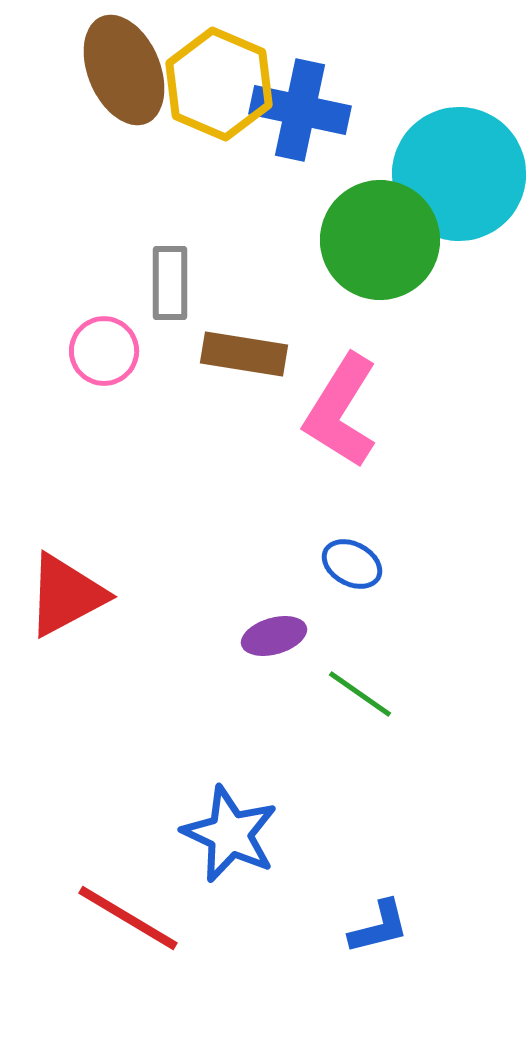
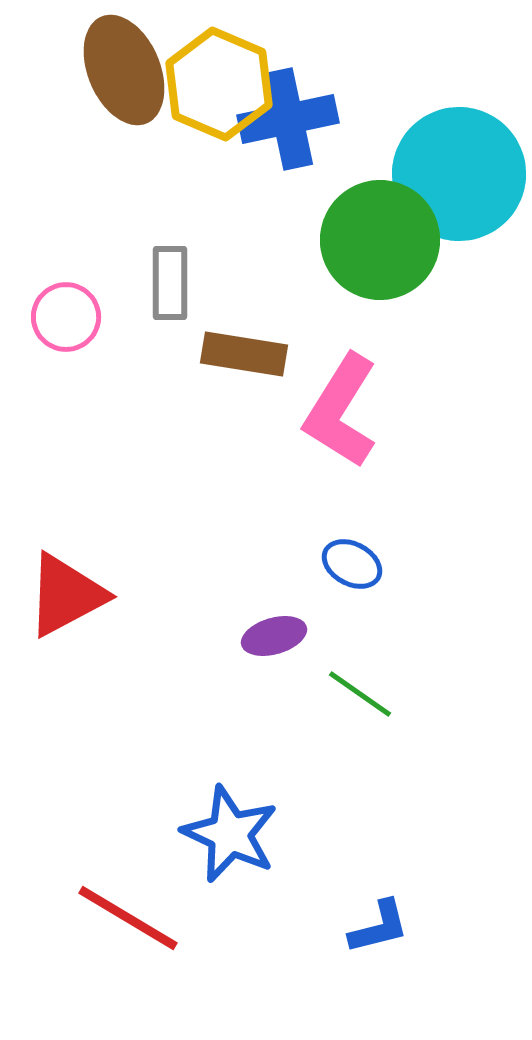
blue cross: moved 12 px left, 9 px down; rotated 24 degrees counterclockwise
pink circle: moved 38 px left, 34 px up
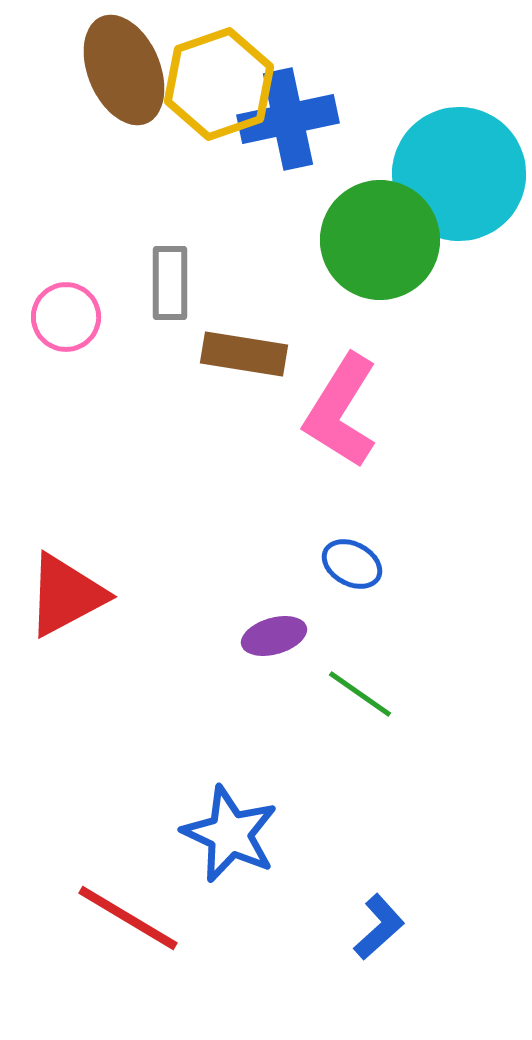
yellow hexagon: rotated 18 degrees clockwise
blue L-shape: rotated 28 degrees counterclockwise
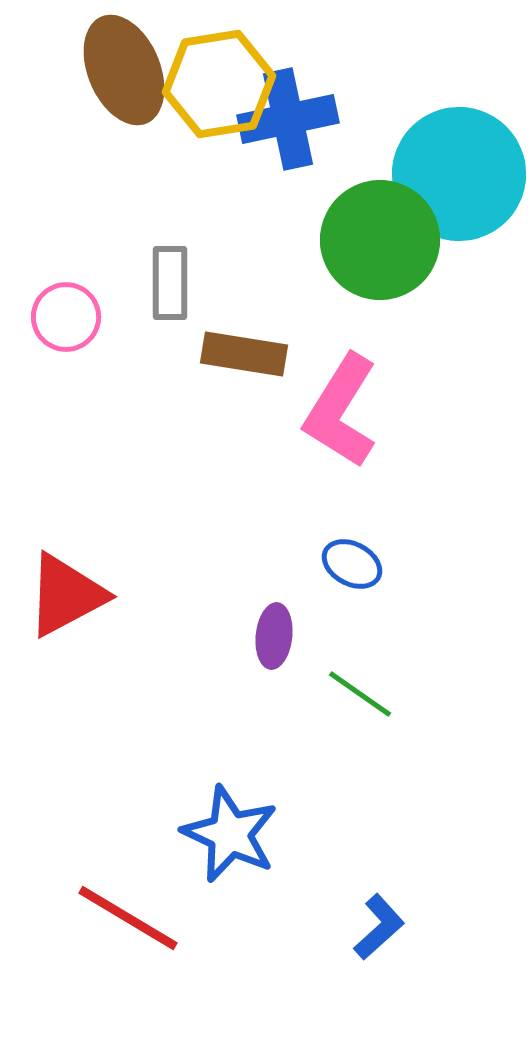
yellow hexagon: rotated 10 degrees clockwise
purple ellipse: rotated 68 degrees counterclockwise
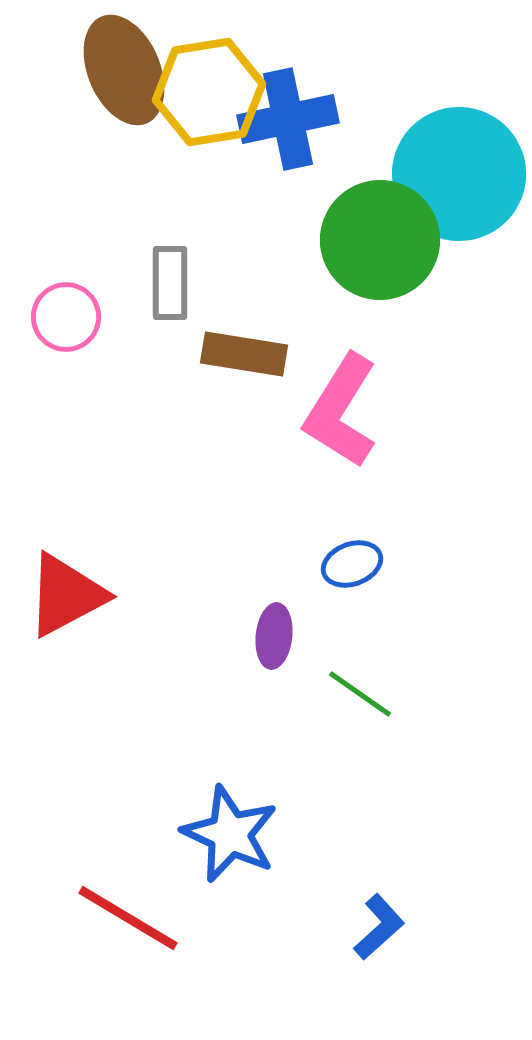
yellow hexagon: moved 10 px left, 8 px down
blue ellipse: rotated 48 degrees counterclockwise
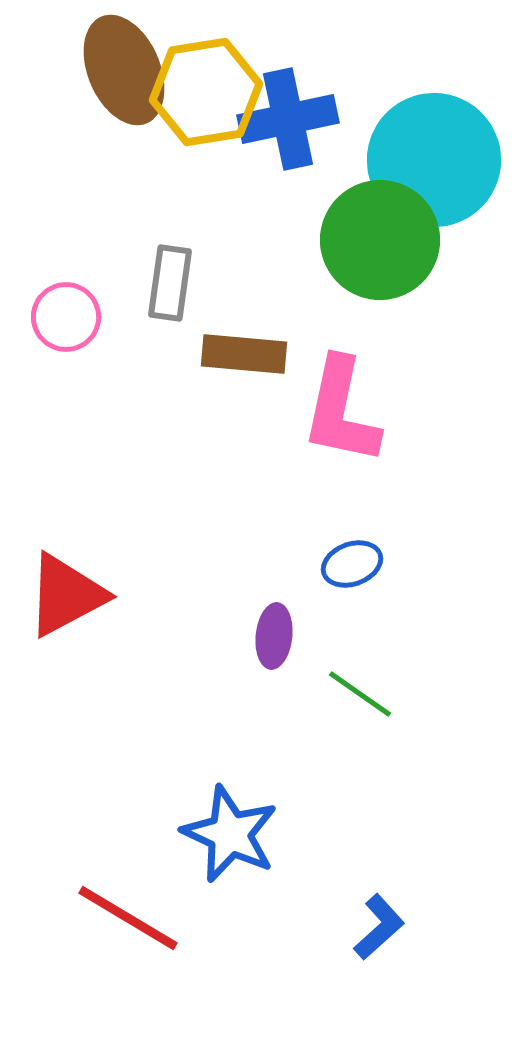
yellow hexagon: moved 3 px left
cyan circle: moved 25 px left, 14 px up
gray rectangle: rotated 8 degrees clockwise
brown rectangle: rotated 4 degrees counterclockwise
pink L-shape: rotated 20 degrees counterclockwise
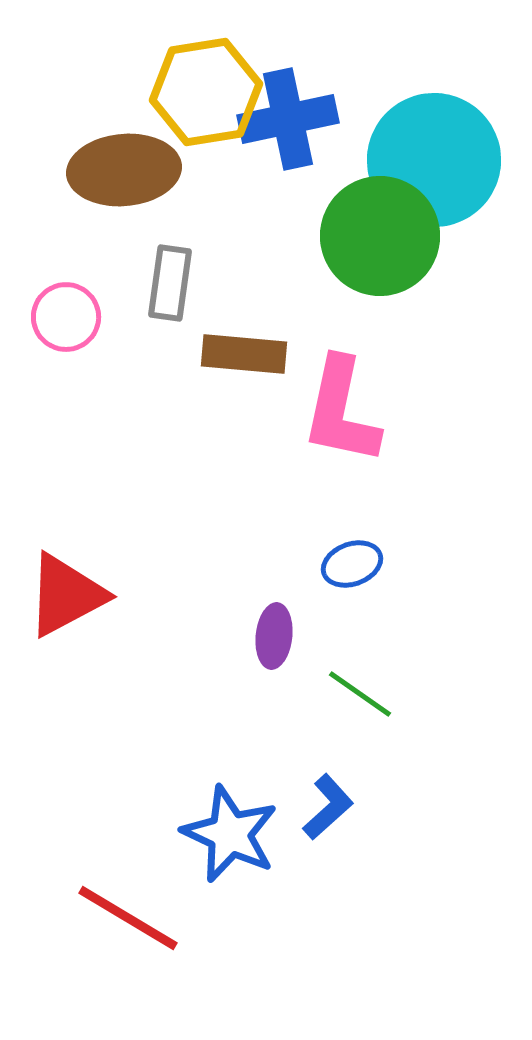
brown ellipse: moved 100 px down; rotated 72 degrees counterclockwise
green circle: moved 4 px up
blue L-shape: moved 51 px left, 120 px up
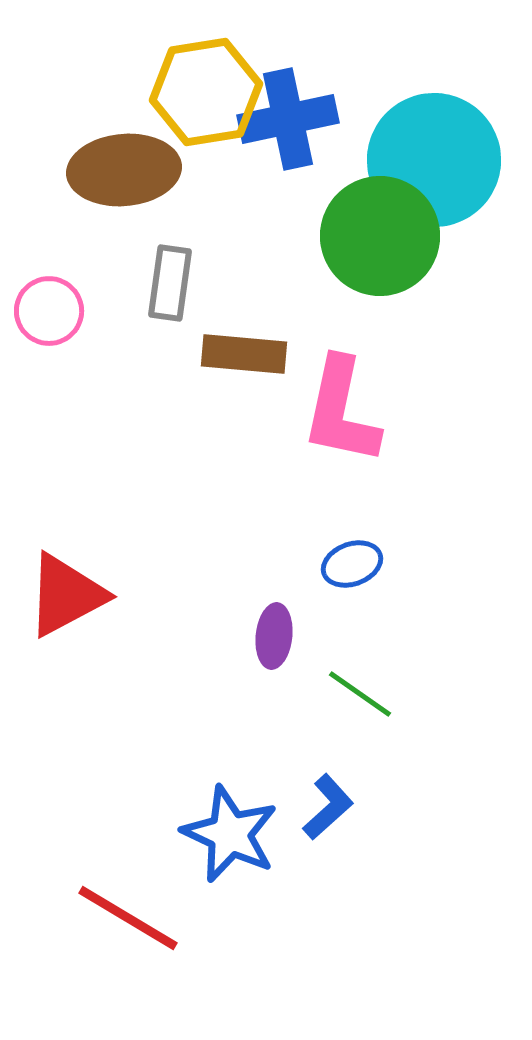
pink circle: moved 17 px left, 6 px up
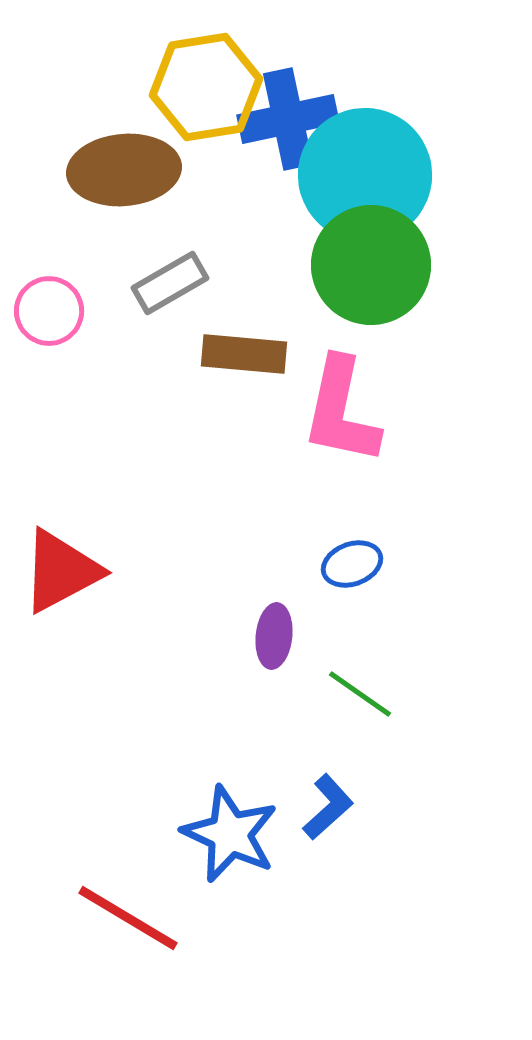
yellow hexagon: moved 5 px up
cyan circle: moved 69 px left, 15 px down
green circle: moved 9 px left, 29 px down
gray rectangle: rotated 52 degrees clockwise
red triangle: moved 5 px left, 24 px up
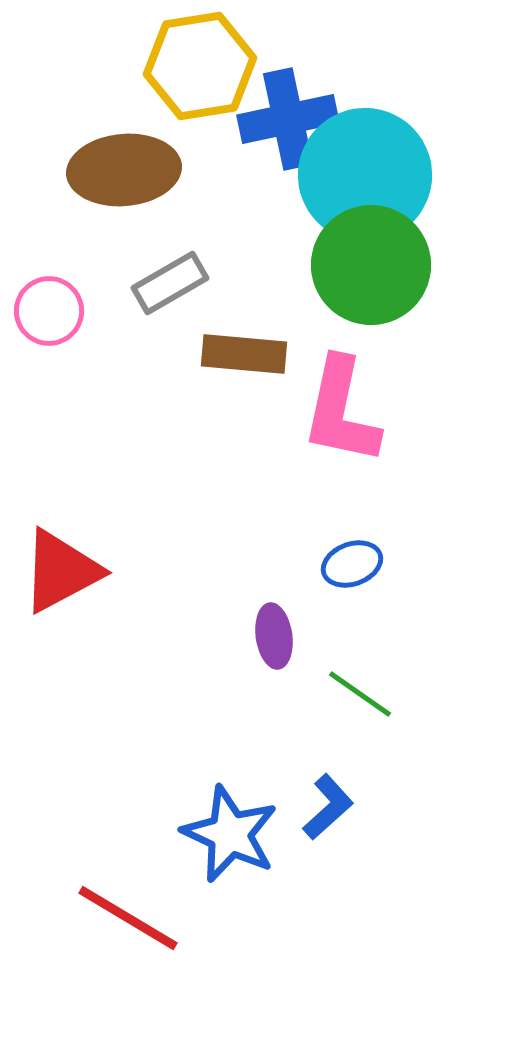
yellow hexagon: moved 6 px left, 21 px up
purple ellipse: rotated 14 degrees counterclockwise
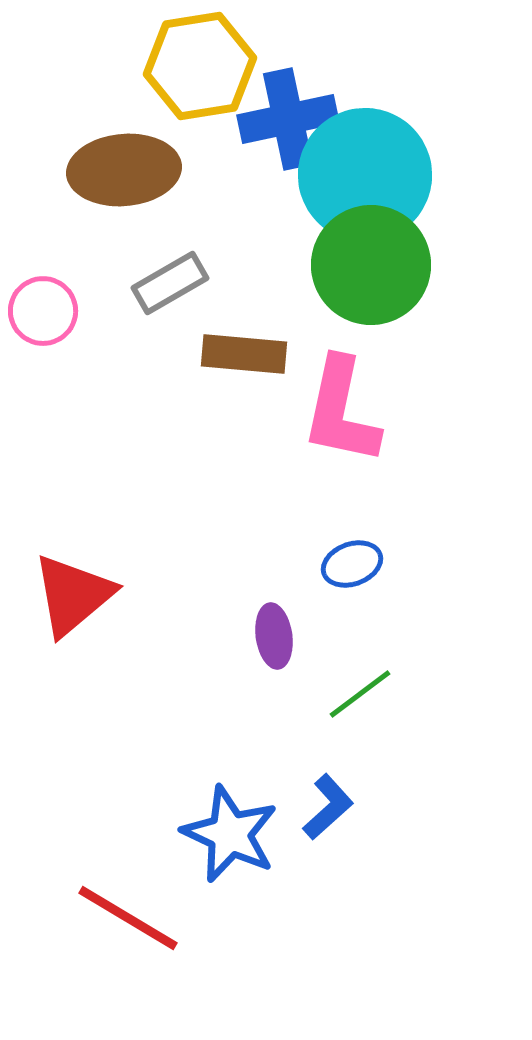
pink circle: moved 6 px left
red triangle: moved 12 px right, 24 px down; rotated 12 degrees counterclockwise
green line: rotated 72 degrees counterclockwise
